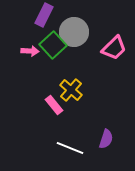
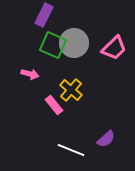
gray circle: moved 11 px down
green square: rotated 24 degrees counterclockwise
pink arrow: moved 23 px down; rotated 12 degrees clockwise
purple semicircle: rotated 30 degrees clockwise
white line: moved 1 px right, 2 px down
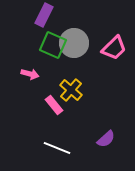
white line: moved 14 px left, 2 px up
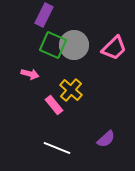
gray circle: moved 2 px down
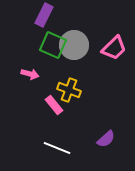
yellow cross: moved 2 px left; rotated 20 degrees counterclockwise
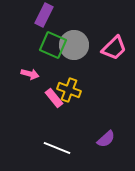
pink rectangle: moved 7 px up
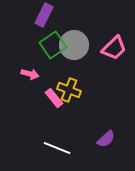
green square: rotated 32 degrees clockwise
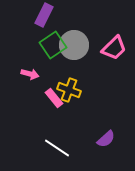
white line: rotated 12 degrees clockwise
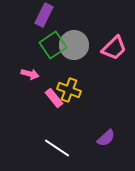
purple semicircle: moved 1 px up
